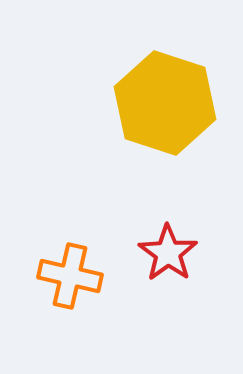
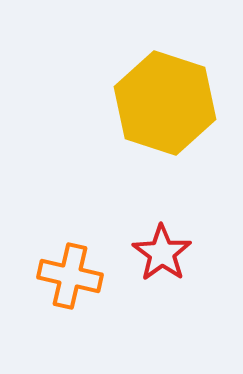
red star: moved 6 px left
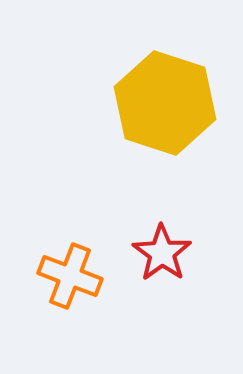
orange cross: rotated 8 degrees clockwise
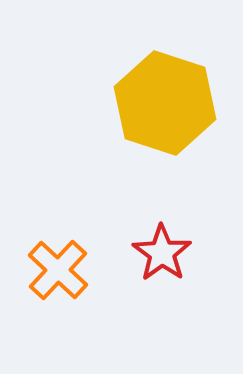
orange cross: moved 12 px left, 6 px up; rotated 22 degrees clockwise
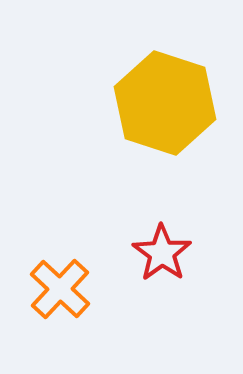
orange cross: moved 2 px right, 19 px down
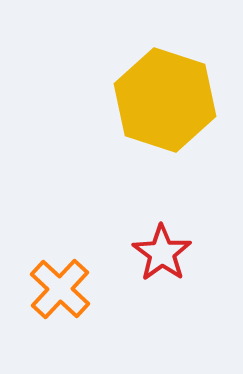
yellow hexagon: moved 3 px up
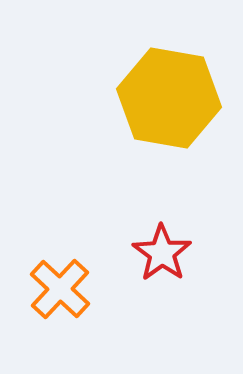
yellow hexagon: moved 4 px right, 2 px up; rotated 8 degrees counterclockwise
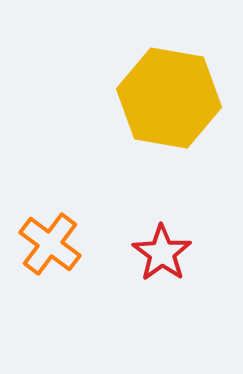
orange cross: moved 10 px left, 45 px up; rotated 6 degrees counterclockwise
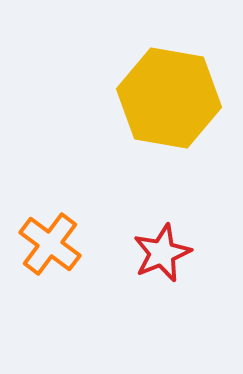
red star: rotated 14 degrees clockwise
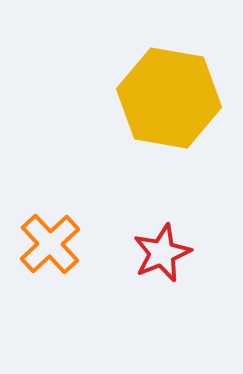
orange cross: rotated 10 degrees clockwise
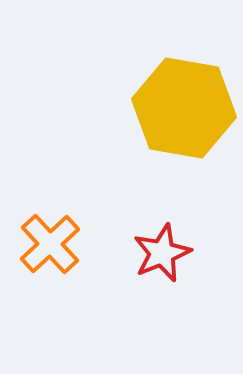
yellow hexagon: moved 15 px right, 10 px down
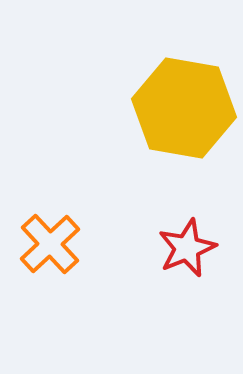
red star: moved 25 px right, 5 px up
